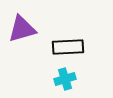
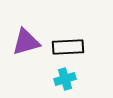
purple triangle: moved 4 px right, 13 px down
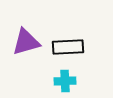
cyan cross: moved 2 px down; rotated 15 degrees clockwise
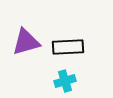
cyan cross: rotated 15 degrees counterclockwise
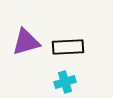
cyan cross: moved 1 px down
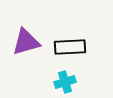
black rectangle: moved 2 px right
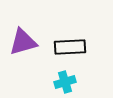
purple triangle: moved 3 px left
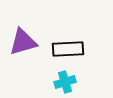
black rectangle: moved 2 px left, 2 px down
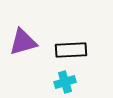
black rectangle: moved 3 px right, 1 px down
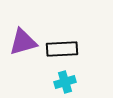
black rectangle: moved 9 px left, 1 px up
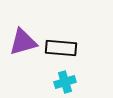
black rectangle: moved 1 px left, 1 px up; rotated 8 degrees clockwise
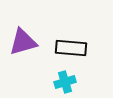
black rectangle: moved 10 px right
